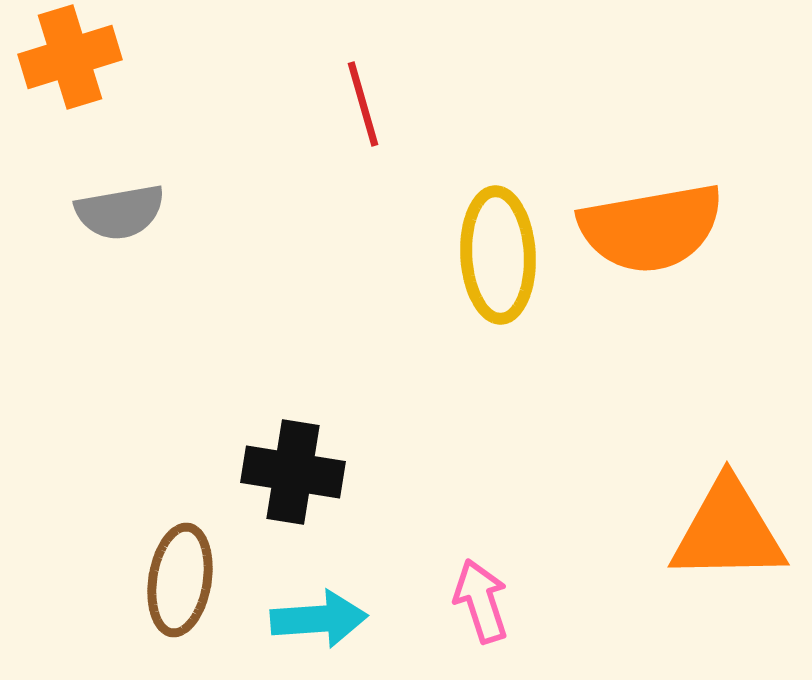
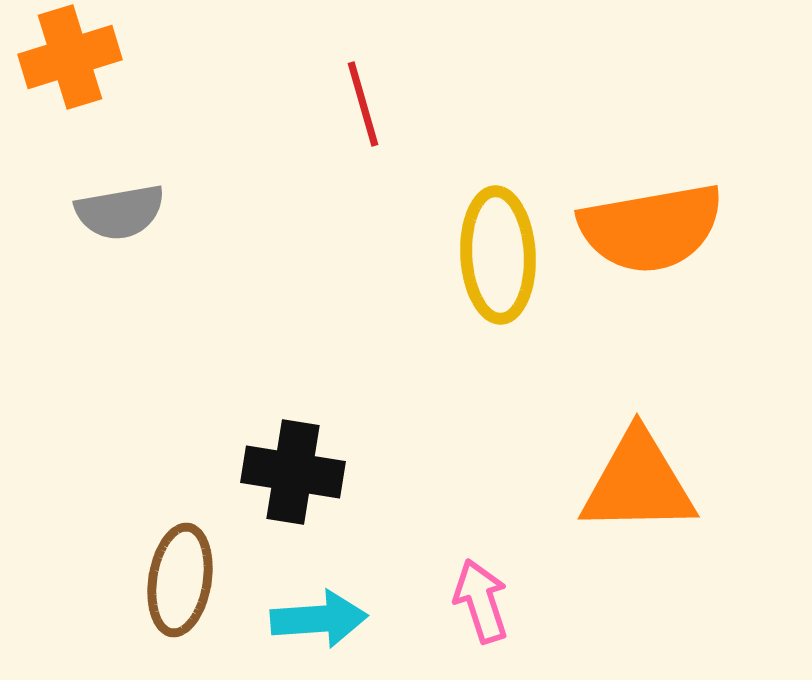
orange triangle: moved 90 px left, 48 px up
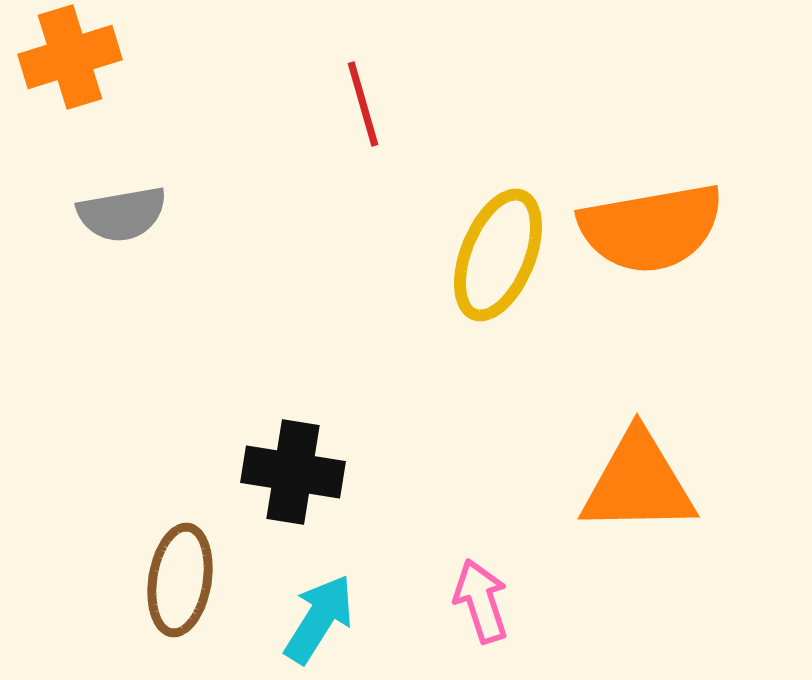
gray semicircle: moved 2 px right, 2 px down
yellow ellipse: rotated 25 degrees clockwise
cyan arrow: rotated 54 degrees counterclockwise
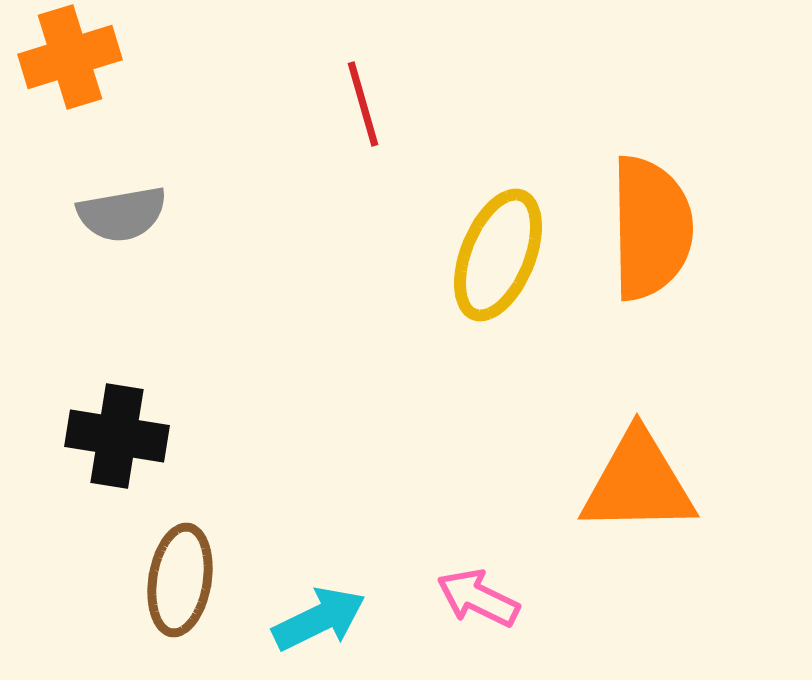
orange semicircle: rotated 81 degrees counterclockwise
black cross: moved 176 px left, 36 px up
pink arrow: moved 3 px left, 3 px up; rotated 46 degrees counterclockwise
cyan arrow: rotated 32 degrees clockwise
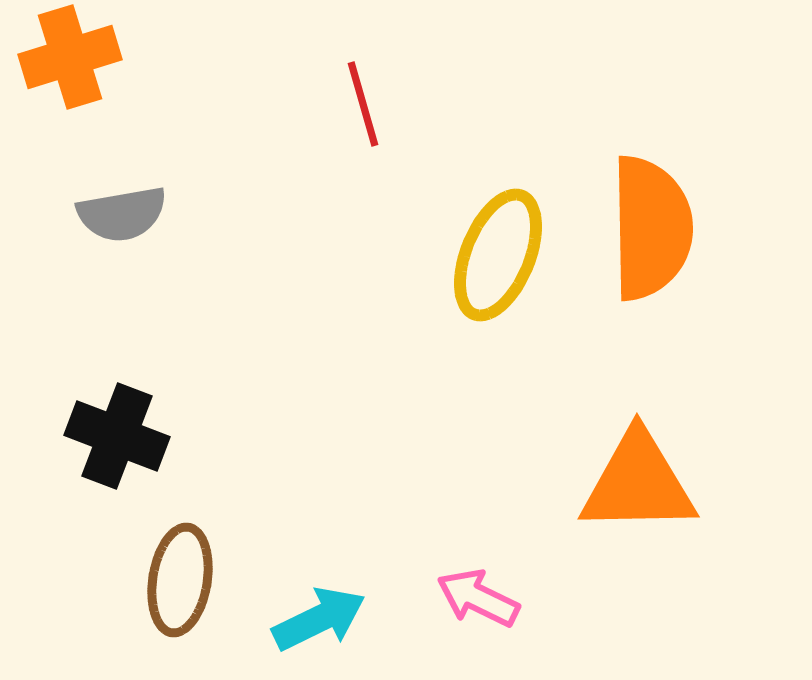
black cross: rotated 12 degrees clockwise
